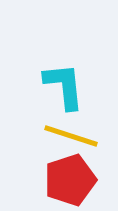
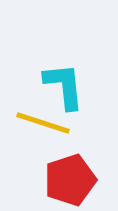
yellow line: moved 28 px left, 13 px up
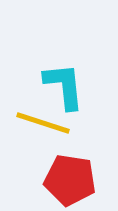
red pentagon: rotated 27 degrees clockwise
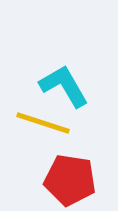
cyan L-shape: rotated 24 degrees counterclockwise
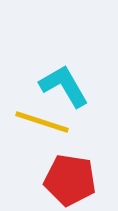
yellow line: moved 1 px left, 1 px up
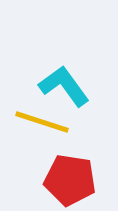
cyan L-shape: rotated 6 degrees counterclockwise
